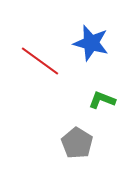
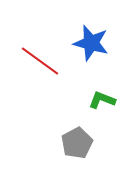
gray pentagon: rotated 12 degrees clockwise
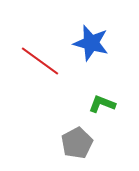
green L-shape: moved 4 px down
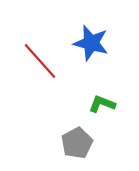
red line: rotated 12 degrees clockwise
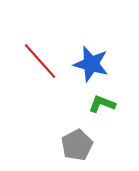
blue star: moved 21 px down
gray pentagon: moved 2 px down
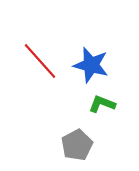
blue star: moved 1 px down
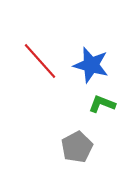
gray pentagon: moved 2 px down
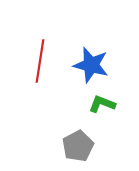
red line: rotated 51 degrees clockwise
gray pentagon: moved 1 px right, 1 px up
